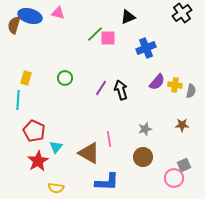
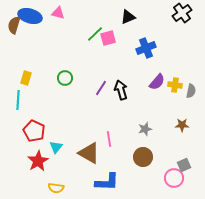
pink square: rotated 14 degrees counterclockwise
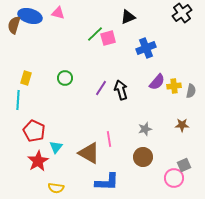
yellow cross: moved 1 px left, 1 px down; rotated 16 degrees counterclockwise
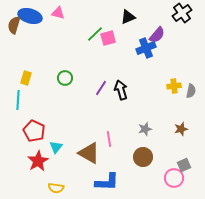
purple semicircle: moved 47 px up
brown star: moved 1 px left, 4 px down; rotated 16 degrees counterclockwise
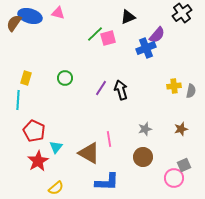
brown semicircle: moved 2 px up; rotated 18 degrees clockwise
yellow semicircle: rotated 49 degrees counterclockwise
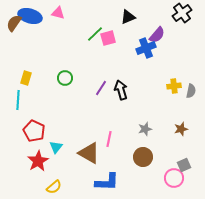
pink line: rotated 21 degrees clockwise
yellow semicircle: moved 2 px left, 1 px up
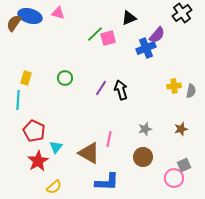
black triangle: moved 1 px right, 1 px down
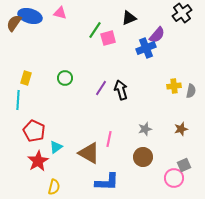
pink triangle: moved 2 px right
green line: moved 4 px up; rotated 12 degrees counterclockwise
cyan triangle: rotated 16 degrees clockwise
yellow semicircle: rotated 35 degrees counterclockwise
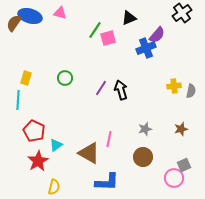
cyan triangle: moved 2 px up
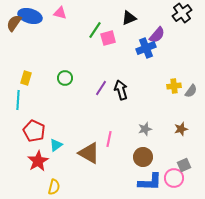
gray semicircle: rotated 24 degrees clockwise
blue L-shape: moved 43 px right
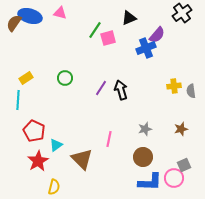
yellow rectangle: rotated 40 degrees clockwise
gray semicircle: rotated 136 degrees clockwise
brown triangle: moved 7 px left, 6 px down; rotated 15 degrees clockwise
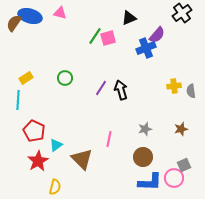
green line: moved 6 px down
yellow semicircle: moved 1 px right
